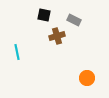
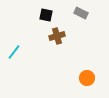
black square: moved 2 px right
gray rectangle: moved 7 px right, 7 px up
cyan line: moved 3 px left; rotated 49 degrees clockwise
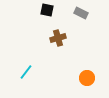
black square: moved 1 px right, 5 px up
brown cross: moved 1 px right, 2 px down
cyan line: moved 12 px right, 20 px down
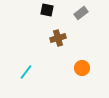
gray rectangle: rotated 64 degrees counterclockwise
orange circle: moved 5 px left, 10 px up
